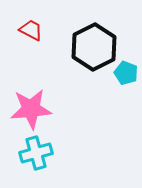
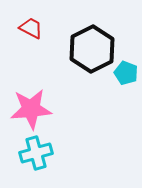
red trapezoid: moved 2 px up
black hexagon: moved 2 px left, 2 px down
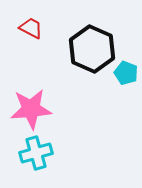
black hexagon: rotated 9 degrees counterclockwise
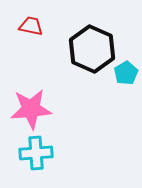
red trapezoid: moved 2 px up; rotated 15 degrees counterclockwise
cyan pentagon: rotated 20 degrees clockwise
cyan cross: rotated 12 degrees clockwise
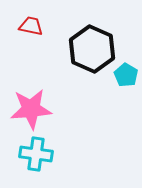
cyan pentagon: moved 2 px down; rotated 10 degrees counterclockwise
cyan cross: moved 1 px down; rotated 12 degrees clockwise
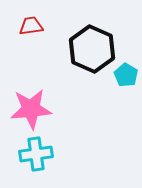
red trapezoid: rotated 20 degrees counterclockwise
cyan cross: rotated 16 degrees counterclockwise
